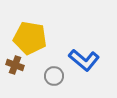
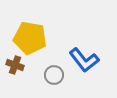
blue L-shape: rotated 12 degrees clockwise
gray circle: moved 1 px up
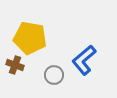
blue L-shape: rotated 88 degrees clockwise
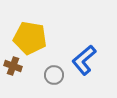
brown cross: moved 2 px left, 1 px down
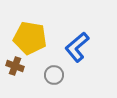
blue L-shape: moved 7 px left, 13 px up
brown cross: moved 2 px right
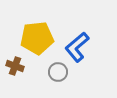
yellow pentagon: moved 7 px right; rotated 16 degrees counterclockwise
gray circle: moved 4 px right, 3 px up
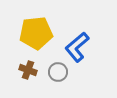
yellow pentagon: moved 1 px left, 5 px up
brown cross: moved 13 px right, 4 px down
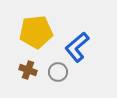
yellow pentagon: moved 1 px up
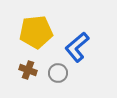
gray circle: moved 1 px down
